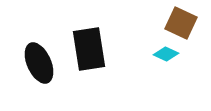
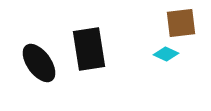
brown square: rotated 32 degrees counterclockwise
black ellipse: rotated 12 degrees counterclockwise
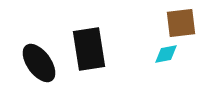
cyan diamond: rotated 35 degrees counterclockwise
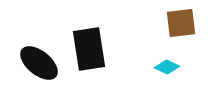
cyan diamond: moved 1 px right, 13 px down; rotated 35 degrees clockwise
black ellipse: rotated 15 degrees counterclockwise
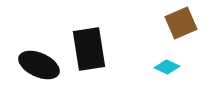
brown square: rotated 16 degrees counterclockwise
black ellipse: moved 2 px down; rotated 15 degrees counterclockwise
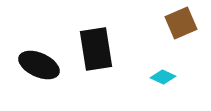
black rectangle: moved 7 px right
cyan diamond: moved 4 px left, 10 px down
